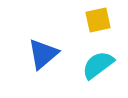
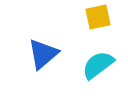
yellow square: moved 3 px up
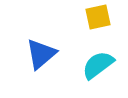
blue triangle: moved 2 px left
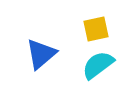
yellow square: moved 2 px left, 12 px down
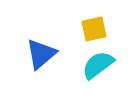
yellow square: moved 2 px left
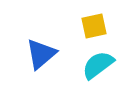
yellow square: moved 3 px up
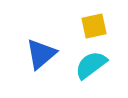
cyan semicircle: moved 7 px left
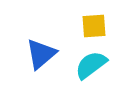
yellow square: rotated 8 degrees clockwise
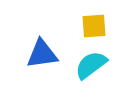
blue triangle: moved 1 px right; rotated 32 degrees clockwise
